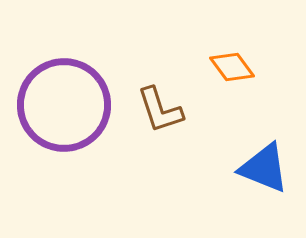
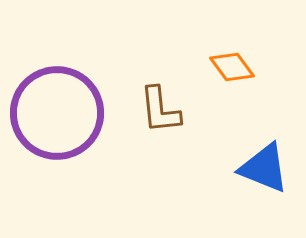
purple circle: moved 7 px left, 8 px down
brown L-shape: rotated 12 degrees clockwise
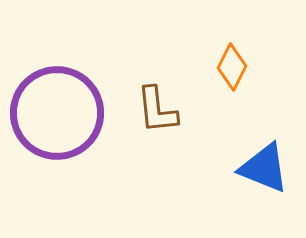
orange diamond: rotated 63 degrees clockwise
brown L-shape: moved 3 px left
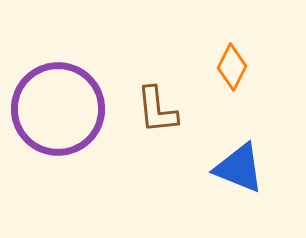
purple circle: moved 1 px right, 4 px up
blue triangle: moved 25 px left
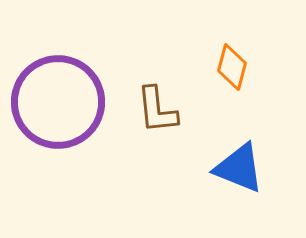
orange diamond: rotated 12 degrees counterclockwise
purple circle: moved 7 px up
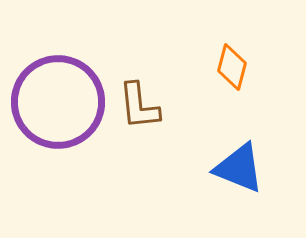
brown L-shape: moved 18 px left, 4 px up
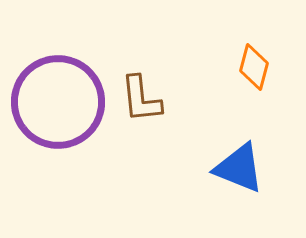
orange diamond: moved 22 px right
brown L-shape: moved 2 px right, 7 px up
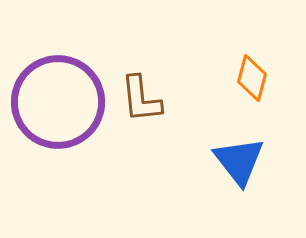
orange diamond: moved 2 px left, 11 px down
blue triangle: moved 7 px up; rotated 30 degrees clockwise
